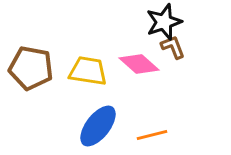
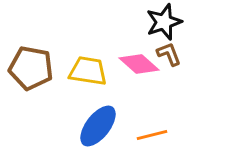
brown L-shape: moved 4 px left, 7 px down
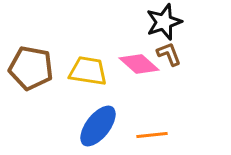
orange line: rotated 8 degrees clockwise
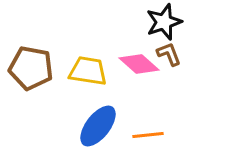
orange line: moved 4 px left
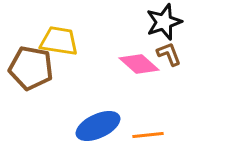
yellow trapezoid: moved 29 px left, 30 px up
blue ellipse: rotated 27 degrees clockwise
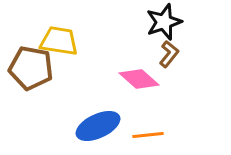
brown L-shape: rotated 60 degrees clockwise
pink diamond: moved 15 px down
